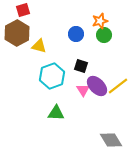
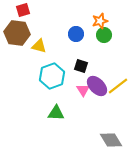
brown hexagon: rotated 25 degrees counterclockwise
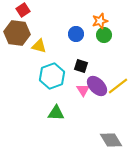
red square: rotated 16 degrees counterclockwise
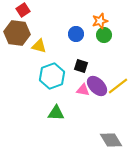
pink triangle: rotated 48 degrees counterclockwise
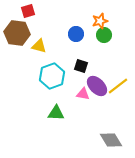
red square: moved 5 px right, 1 px down; rotated 16 degrees clockwise
pink triangle: moved 4 px down
